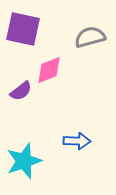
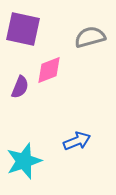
purple semicircle: moved 1 px left, 4 px up; rotated 30 degrees counterclockwise
blue arrow: rotated 24 degrees counterclockwise
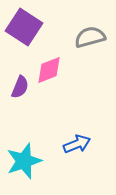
purple square: moved 1 px right, 2 px up; rotated 21 degrees clockwise
blue arrow: moved 3 px down
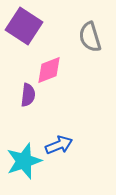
purple square: moved 1 px up
gray semicircle: rotated 92 degrees counterclockwise
purple semicircle: moved 8 px right, 8 px down; rotated 15 degrees counterclockwise
blue arrow: moved 18 px left, 1 px down
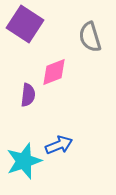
purple square: moved 1 px right, 2 px up
pink diamond: moved 5 px right, 2 px down
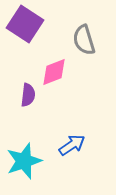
gray semicircle: moved 6 px left, 3 px down
blue arrow: moved 13 px right; rotated 12 degrees counterclockwise
